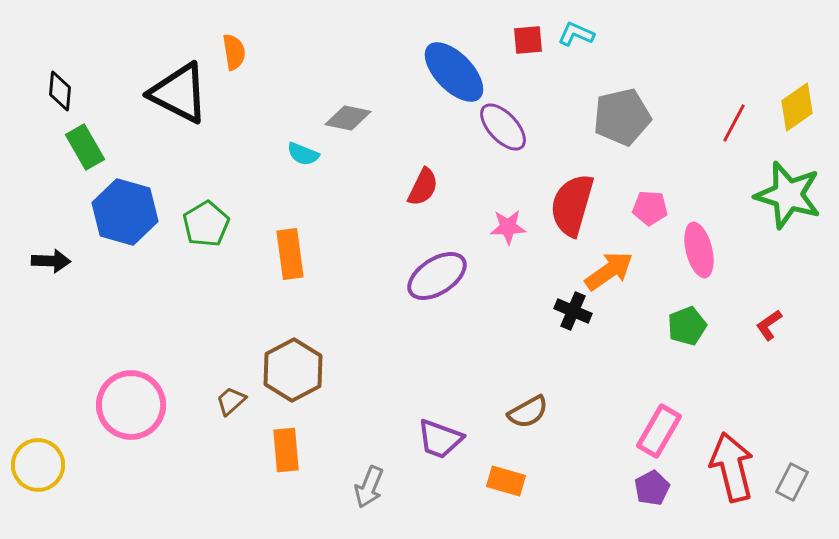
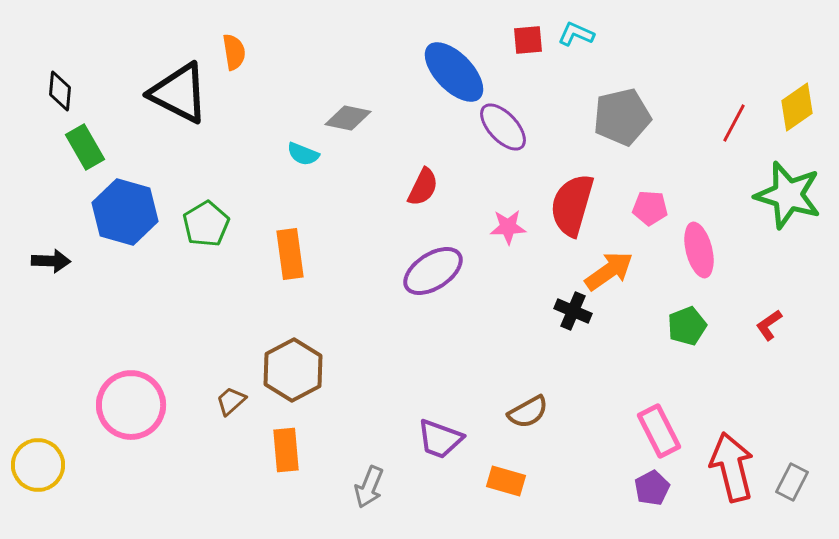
purple ellipse at (437, 276): moved 4 px left, 5 px up
pink rectangle at (659, 431): rotated 57 degrees counterclockwise
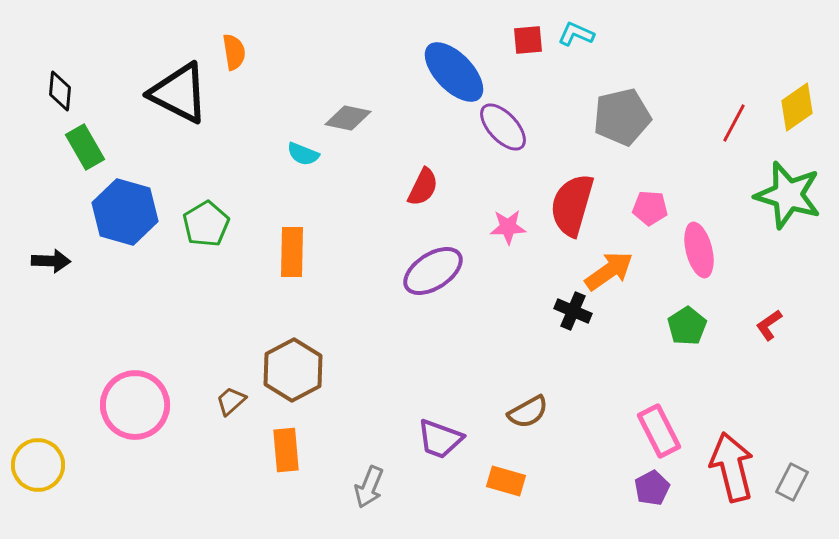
orange rectangle at (290, 254): moved 2 px right, 2 px up; rotated 9 degrees clockwise
green pentagon at (687, 326): rotated 12 degrees counterclockwise
pink circle at (131, 405): moved 4 px right
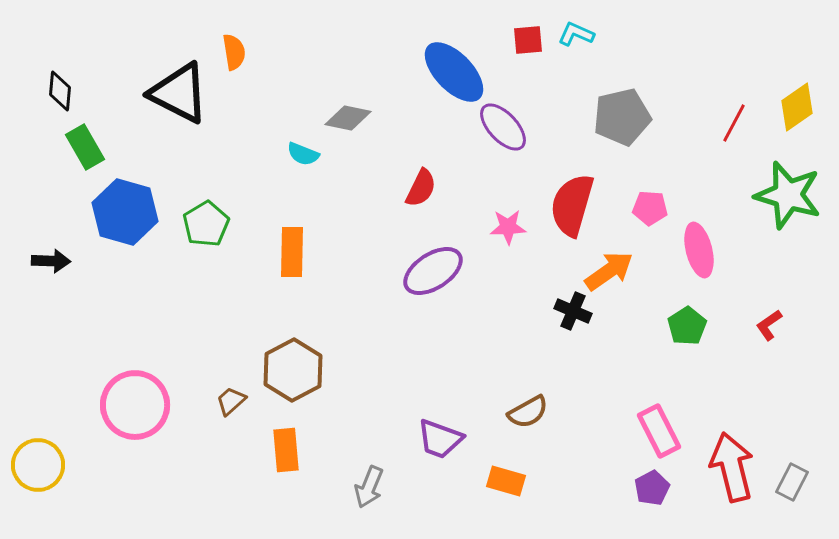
red semicircle at (423, 187): moved 2 px left, 1 px down
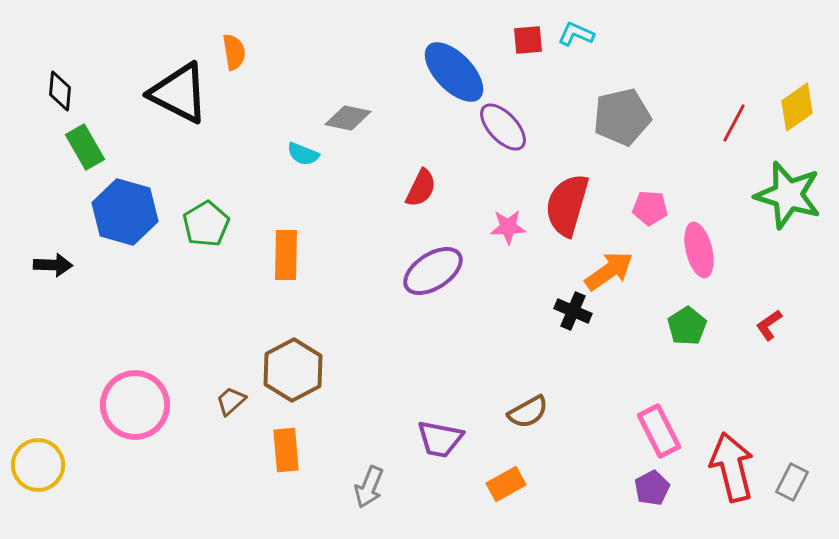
red semicircle at (572, 205): moved 5 px left
orange rectangle at (292, 252): moved 6 px left, 3 px down
black arrow at (51, 261): moved 2 px right, 4 px down
purple trapezoid at (440, 439): rotated 9 degrees counterclockwise
orange rectangle at (506, 481): moved 3 px down; rotated 45 degrees counterclockwise
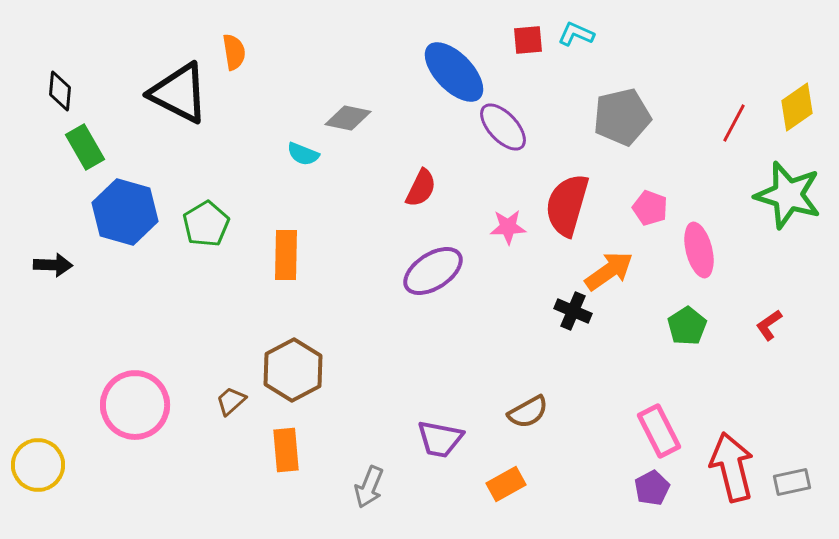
pink pentagon at (650, 208): rotated 16 degrees clockwise
gray rectangle at (792, 482): rotated 51 degrees clockwise
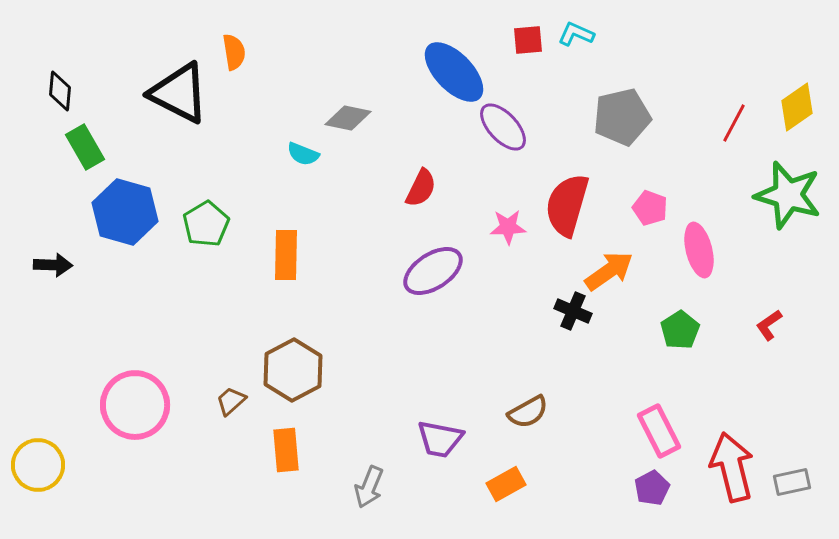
green pentagon at (687, 326): moved 7 px left, 4 px down
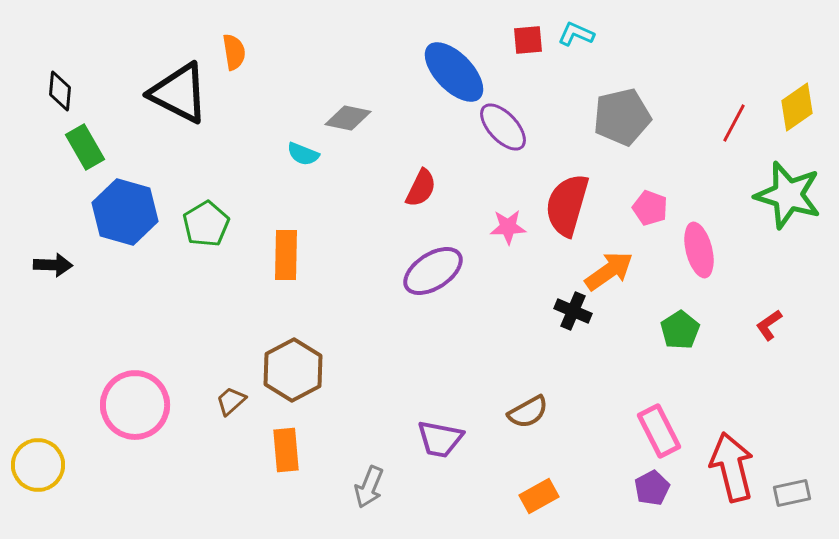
gray rectangle at (792, 482): moved 11 px down
orange rectangle at (506, 484): moved 33 px right, 12 px down
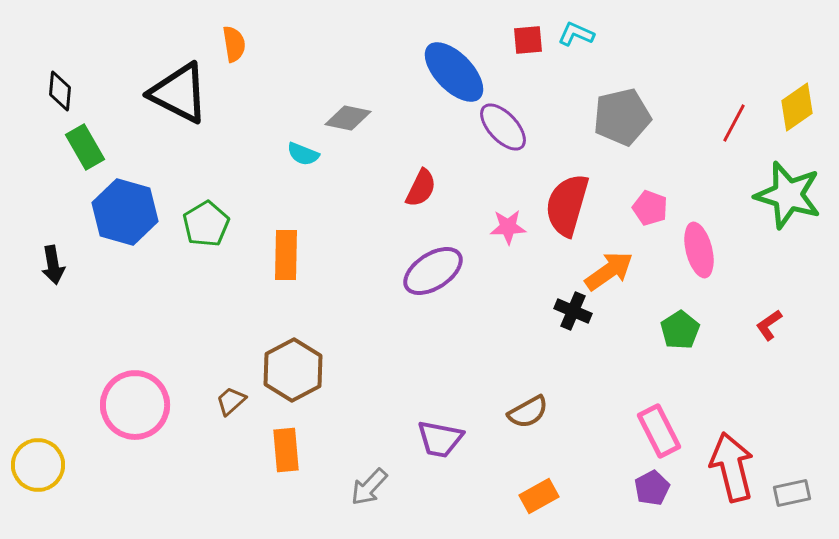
orange semicircle at (234, 52): moved 8 px up
black arrow at (53, 265): rotated 78 degrees clockwise
gray arrow at (369, 487): rotated 21 degrees clockwise
